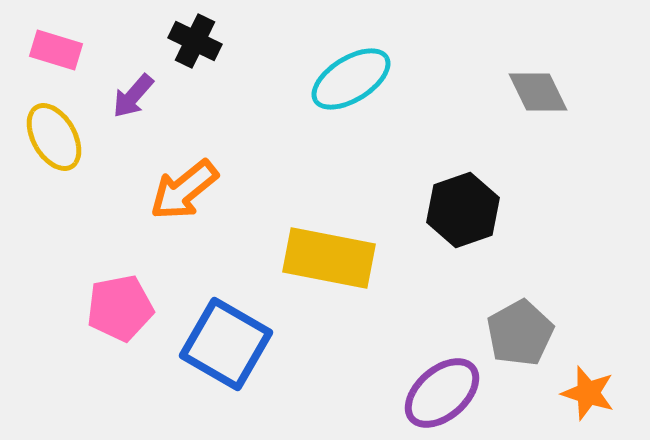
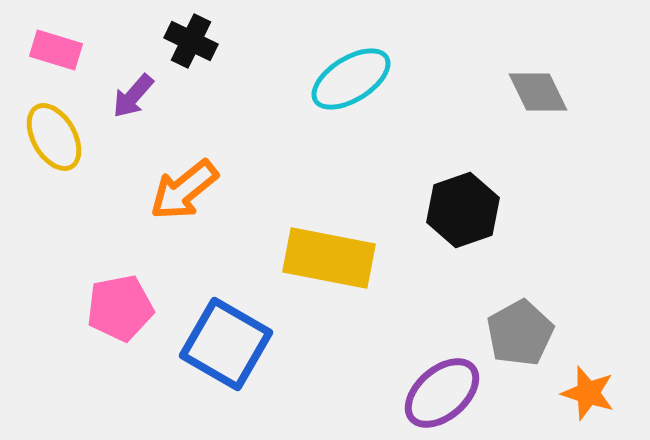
black cross: moved 4 px left
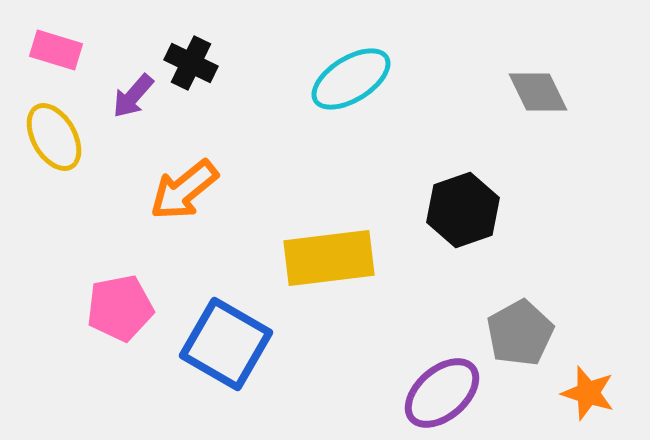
black cross: moved 22 px down
yellow rectangle: rotated 18 degrees counterclockwise
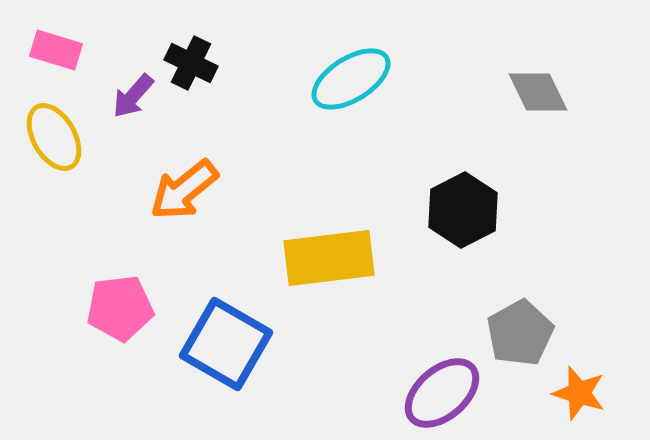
black hexagon: rotated 8 degrees counterclockwise
pink pentagon: rotated 4 degrees clockwise
orange star: moved 9 px left
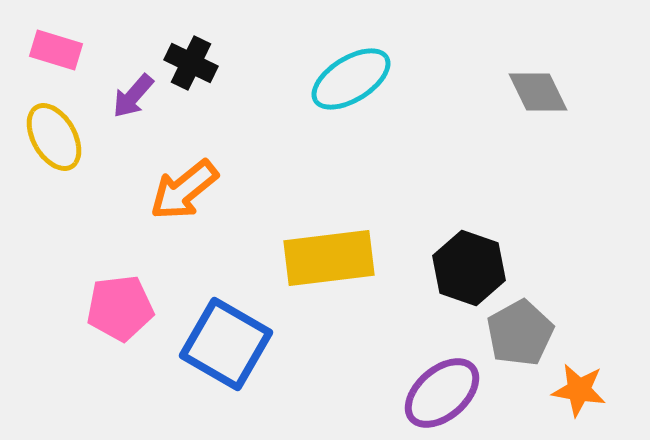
black hexagon: moved 6 px right, 58 px down; rotated 14 degrees counterclockwise
orange star: moved 3 px up; rotated 8 degrees counterclockwise
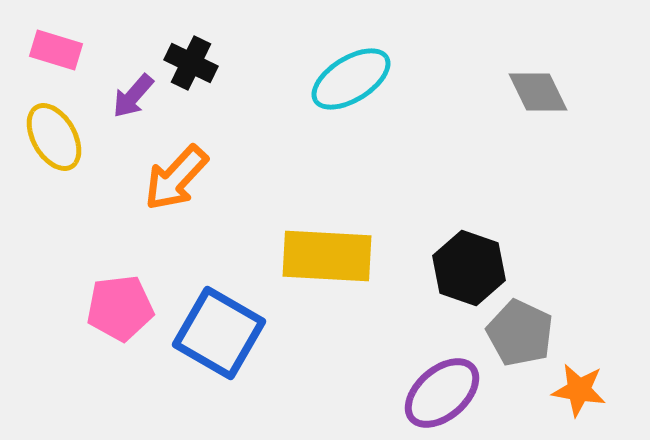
orange arrow: moved 8 px left, 12 px up; rotated 8 degrees counterclockwise
yellow rectangle: moved 2 px left, 2 px up; rotated 10 degrees clockwise
gray pentagon: rotated 18 degrees counterclockwise
blue square: moved 7 px left, 11 px up
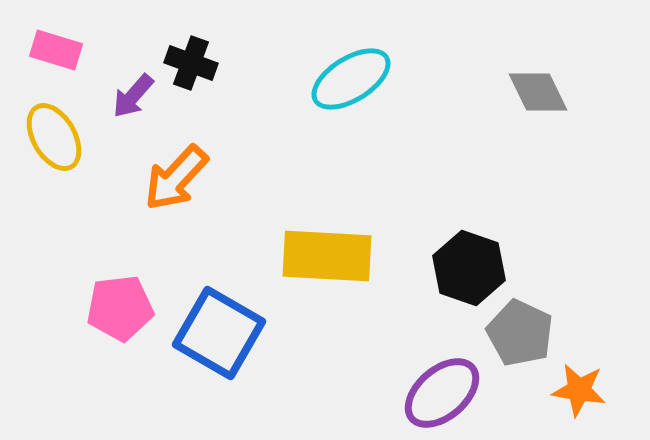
black cross: rotated 6 degrees counterclockwise
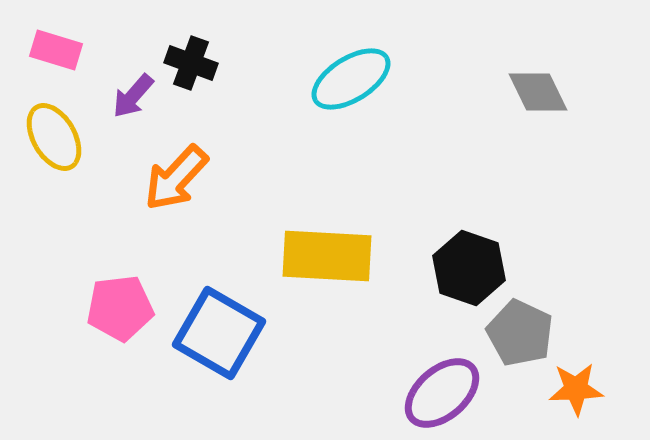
orange star: moved 3 px left, 1 px up; rotated 12 degrees counterclockwise
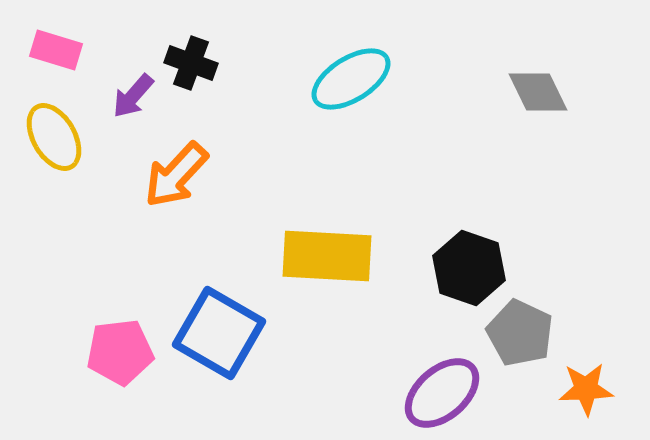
orange arrow: moved 3 px up
pink pentagon: moved 44 px down
orange star: moved 10 px right
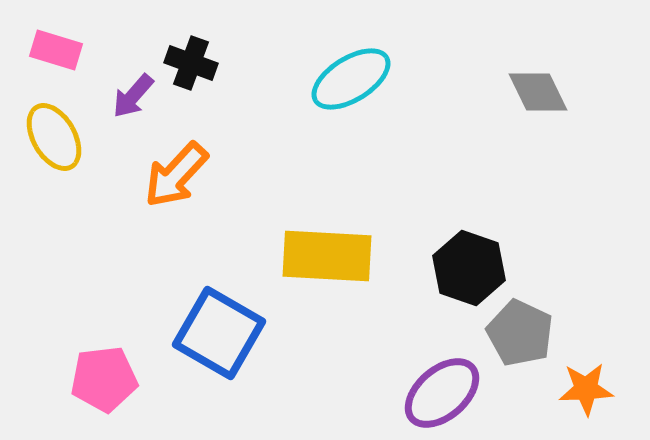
pink pentagon: moved 16 px left, 27 px down
